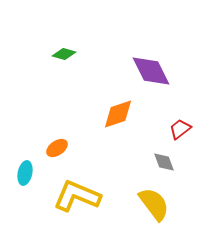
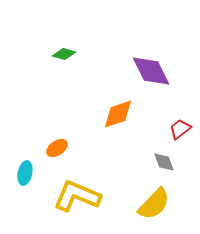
yellow semicircle: rotated 81 degrees clockwise
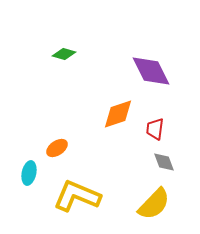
red trapezoid: moved 25 px left; rotated 45 degrees counterclockwise
cyan ellipse: moved 4 px right
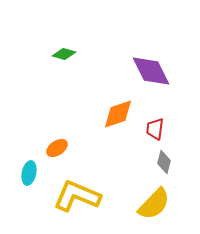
gray diamond: rotated 35 degrees clockwise
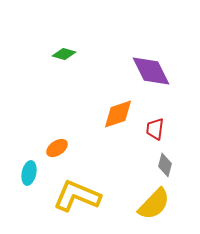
gray diamond: moved 1 px right, 3 px down
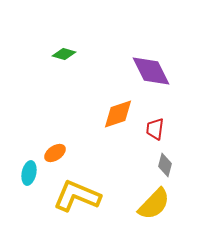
orange ellipse: moved 2 px left, 5 px down
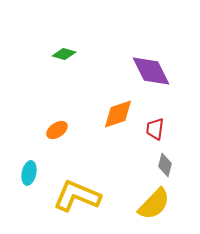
orange ellipse: moved 2 px right, 23 px up
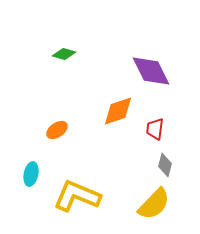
orange diamond: moved 3 px up
cyan ellipse: moved 2 px right, 1 px down
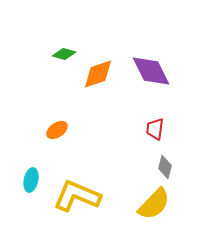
orange diamond: moved 20 px left, 37 px up
gray diamond: moved 2 px down
cyan ellipse: moved 6 px down
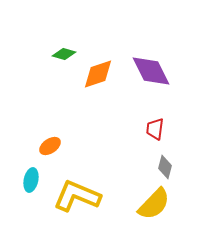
orange ellipse: moved 7 px left, 16 px down
